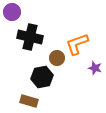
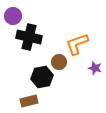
purple circle: moved 1 px right, 4 px down
black cross: moved 1 px left
brown circle: moved 2 px right, 4 px down
brown rectangle: rotated 30 degrees counterclockwise
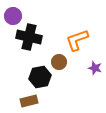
orange L-shape: moved 4 px up
black hexagon: moved 2 px left
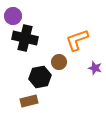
black cross: moved 4 px left, 1 px down
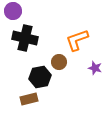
purple circle: moved 5 px up
brown rectangle: moved 2 px up
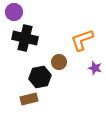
purple circle: moved 1 px right, 1 px down
orange L-shape: moved 5 px right
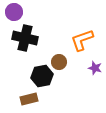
black hexagon: moved 2 px right, 1 px up
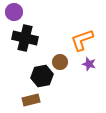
brown circle: moved 1 px right
purple star: moved 6 px left, 4 px up
brown rectangle: moved 2 px right, 1 px down
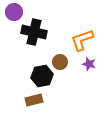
black cross: moved 9 px right, 6 px up
brown rectangle: moved 3 px right
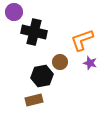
purple star: moved 1 px right, 1 px up
